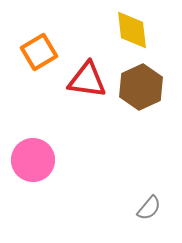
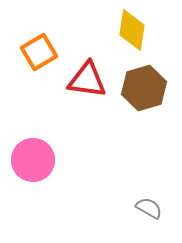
yellow diamond: rotated 15 degrees clockwise
brown hexagon: moved 3 px right, 1 px down; rotated 9 degrees clockwise
gray semicircle: rotated 100 degrees counterclockwise
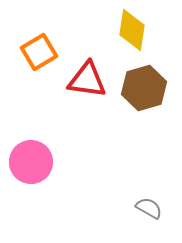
pink circle: moved 2 px left, 2 px down
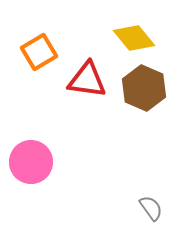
yellow diamond: moved 2 px right, 8 px down; rotated 48 degrees counterclockwise
brown hexagon: rotated 21 degrees counterclockwise
gray semicircle: moved 2 px right; rotated 24 degrees clockwise
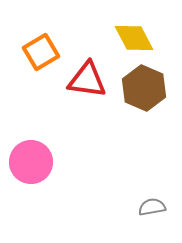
yellow diamond: rotated 12 degrees clockwise
orange square: moved 2 px right
gray semicircle: moved 1 px right, 1 px up; rotated 64 degrees counterclockwise
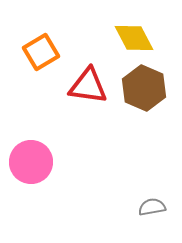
red triangle: moved 1 px right, 6 px down
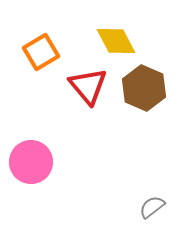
yellow diamond: moved 18 px left, 3 px down
red triangle: rotated 42 degrees clockwise
gray semicircle: rotated 28 degrees counterclockwise
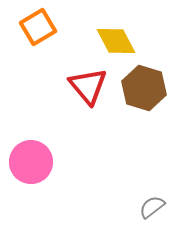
orange square: moved 3 px left, 25 px up
brown hexagon: rotated 6 degrees counterclockwise
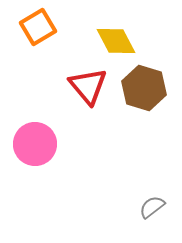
pink circle: moved 4 px right, 18 px up
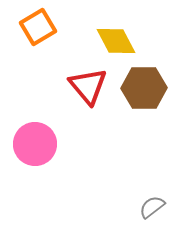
brown hexagon: rotated 18 degrees counterclockwise
